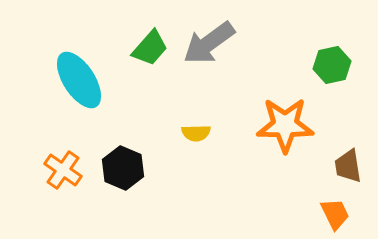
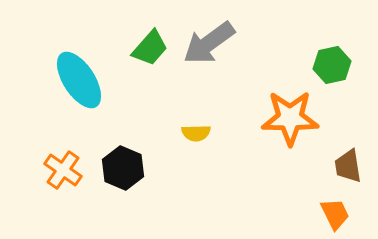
orange star: moved 5 px right, 7 px up
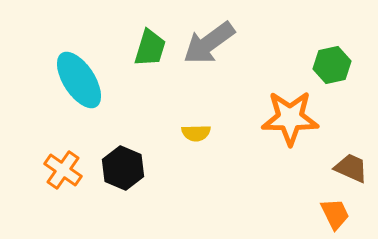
green trapezoid: rotated 24 degrees counterclockwise
brown trapezoid: moved 3 px right, 2 px down; rotated 123 degrees clockwise
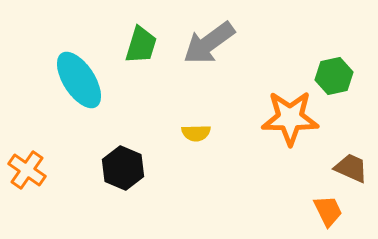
green trapezoid: moved 9 px left, 3 px up
green hexagon: moved 2 px right, 11 px down
orange cross: moved 36 px left
orange trapezoid: moved 7 px left, 3 px up
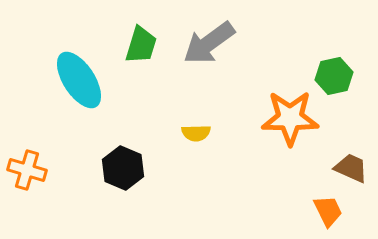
orange cross: rotated 18 degrees counterclockwise
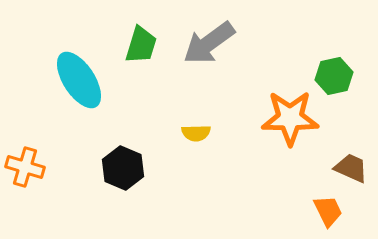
orange cross: moved 2 px left, 3 px up
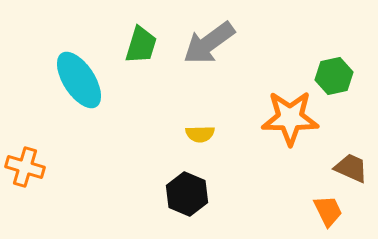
yellow semicircle: moved 4 px right, 1 px down
black hexagon: moved 64 px right, 26 px down
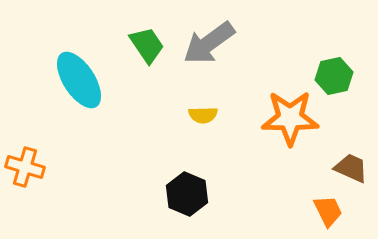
green trapezoid: moved 6 px right; rotated 51 degrees counterclockwise
yellow semicircle: moved 3 px right, 19 px up
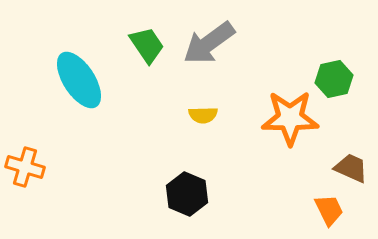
green hexagon: moved 3 px down
orange trapezoid: moved 1 px right, 1 px up
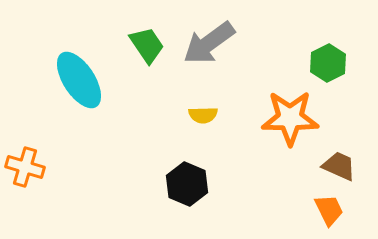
green hexagon: moved 6 px left, 16 px up; rotated 15 degrees counterclockwise
brown trapezoid: moved 12 px left, 2 px up
black hexagon: moved 10 px up
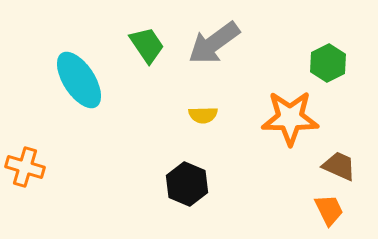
gray arrow: moved 5 px right
